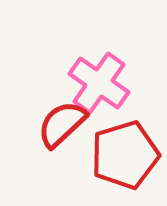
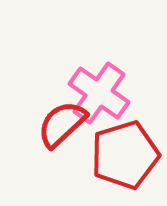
pink cross: moved 10 px down
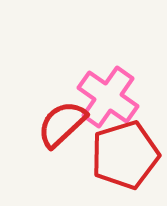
pink cross: moved 9 px right, 4 px down
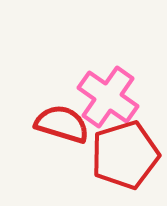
red semicircle: rotated 60 degrees clockwise
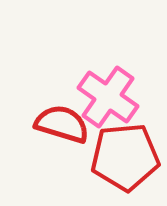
red pentagon: moved 2 px down; rotated 12 degrees clockwise
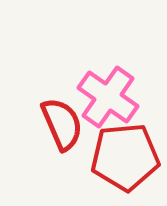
red semicircle: rotated 50 degrees clockwise
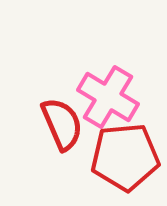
pink cross: rotated 4 degrees counterclockwise
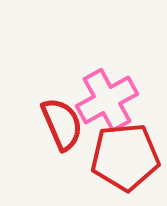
pink cross: moved 1 px left, 3 px down; rotated 30 degrees clockwise
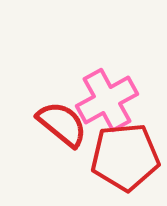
red semicircle: rotated 28 degrees counterclockwise
